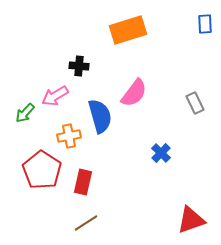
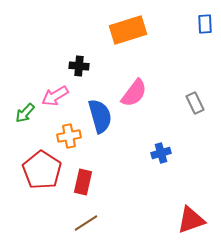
blue cross: rotated 30 degrees clockwise
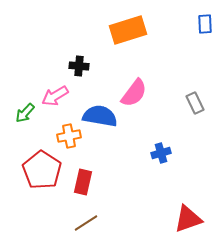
blue semicircle: rotated 64 degrees counterclockwise
red triangle: moved 3 px left, 1 px up
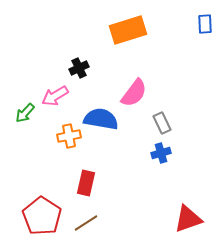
black cross: moved 2 px down; rotated 30 degrees counterclockwise
gray rectangle: moved 33 px left, 20 px down
blue semicircle: moved 1 px right, 3 px down
red pentagon: moved 46 px down
red rectangle: moved 3 px right, 1 px down
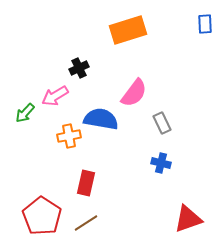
blue cross: moved 10 px down; rotated 30 degrees clockwise
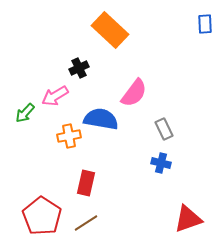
orange rectangle: moved 18 px left; rotated 60 degrees clockwise
gray rectangle: moved 2 px right, 6 px down
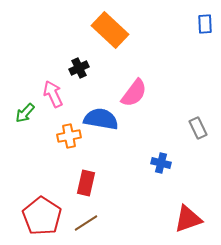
pink arrow: moved 2 px left, 2 px up; rotated 96 degrees clockwise
gray rectangle: moved 34 px right, 1 px up
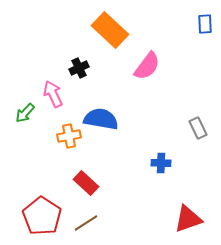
pink semicircle: moved 13 px right, 27 px up
blue cross: rotated 12 degrees counterclockwise
red rectangle: rotated 60 degrees counterclockwise
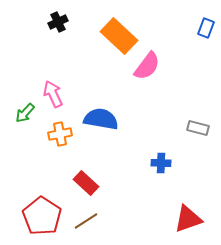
blue rectangle: moved 1 px right, 4 px down; rotated 24 degrees clockwise
orange rectangle: moved 9 px right, 6 px down
black cross: moved 21 px left, 46 px up
gray rectangle: rotated 50 degrees counterclockwise
orange cross: moved 9 px left, 2 px up
brown line: moved 2 px up
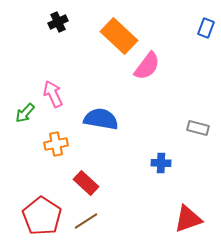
orange cross: moved 4 px left, 10 px down
